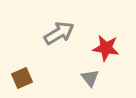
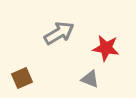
gray triangle: moved 1 px down; rotated 30 degrees counterclockwise
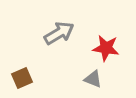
gray triangle: moved 3 px right
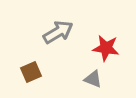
gray arrow: moved 1 px left, 1 px up
brown square: moved 9 px right, 6 px up
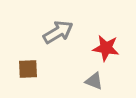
brown square: moved 3 px left, 3 px up; rotated 20 degrees clockwise
gray triangle: moved 1 px right, 2 px down
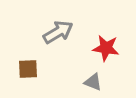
gray triangle: moved 1 px left, 1 px down
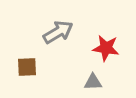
brown square: moved 1 px left, 2 px up
gray triangle: rotated 24 degrees counterclockwise
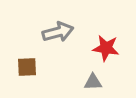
gray arrow: rotated 16 degrees clockwise
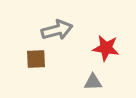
gray arrow: moved 1 px left, 2 px up
brown square: moved 9 px right, 8 px up
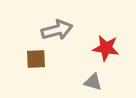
gray triangle: rotated 18 degrees clockwise
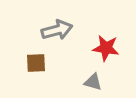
brown square: moved 4 px down
